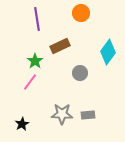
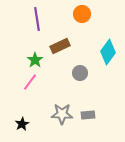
orange circle: moved 1 px right, 1 px down
green star: moved 1 px up
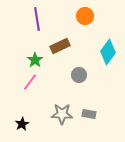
orange circle: moved 3 px right, 2 px down
gray circle: moved 1 px left, 2 px down
gray rectangle: moved 1 px right, 1 px up; rotated 16 degrees clockwise
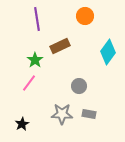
gray circle: moved 11 px down
pink line: moved 1 px left, 1 px down
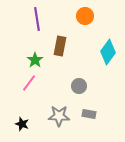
brown rectangle: rotated 54 degrees counterclockwise
gray star: moved 3 px left, 2 px down
black star: rotated 24 degrees counterclockwise
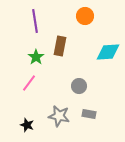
purple line: moved 2 px left, 2 px down
cyan diamond: rotated 50 degrees clockwise
green star: moved 1 px right, 3 px up
gray star: rotated 10 degrees clockwise
black star: moved 5 px right, 1 px down
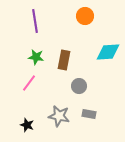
brown rectangle: moved 4 px right, 14 px down
green star: rotated 28 degrees counterclockwise
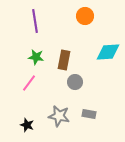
gray circle: moved 4 px left, 4 px up
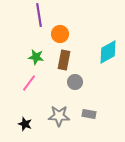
orange circle: moved 25 px left, 18 px down
purple line: moved 4 px right, 6 px up
cyan diamond: rotated 25 degrees counterclockwise
gray star: rotated 10 degrees counterclockwise
black star: moved 2 px left, 1 px up
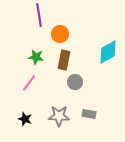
black star: moved 5 px up
